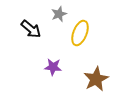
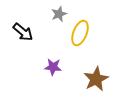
black arrow: moved 8 px left, 3 px down
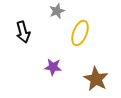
gray star: moved 2 px left, 3 px up
black arrow: rotated 35 degrees clockwise
brown star: rotated 15 degrees counterclockwise
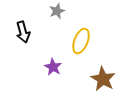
yellow ellipse: moved 1 px right, 8 px down
purple star: rotated 24 degrees clockwise
brown star: moved 7 px right
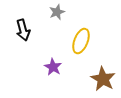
gray star: moved 1 px down
black arrow: moved 2 px up
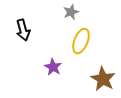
gray star: moved 14 px right
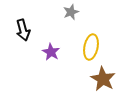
yellow ellipse: moved 10 px right, 6 px down; rotated 10 degrees counterclockwise
purple star: moved 2 px left, 15 px up
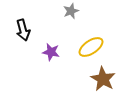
gray star: moved 1 px up
yellow ellipse: rotated 45 degrees clockwise
purple star: rotated 18 degrees counterclockwise
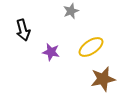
brown star: rotated 30 degrees clockwise
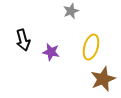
black arrow: moved 10 px down
yellow ellipse: rotated 40 degrees counterclockwise
brown star: rotated 10 degrees counterclockwise
